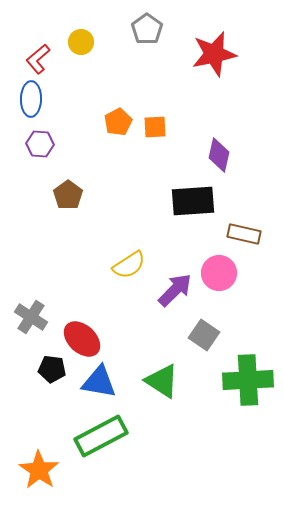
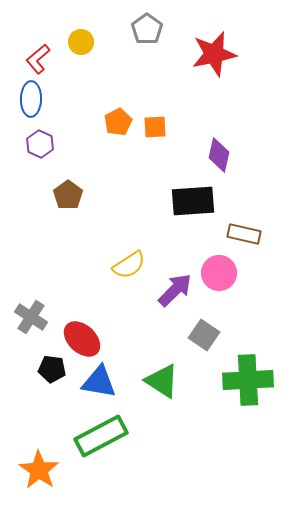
purple hexagon: rotated 20 degrees clockwise
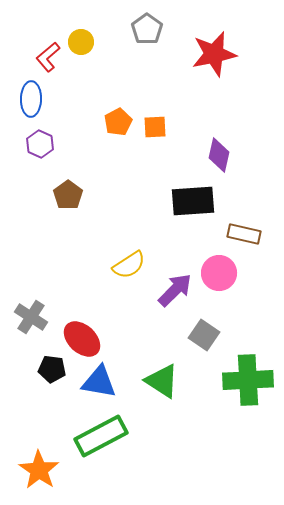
red L-shape: moved 10 px right, 2 px up
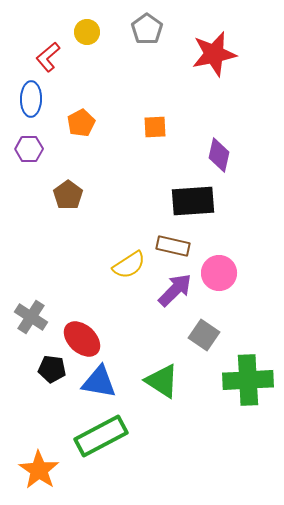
yellow circle: moved 6 px right, 10 px up
orange pentagon: moved 37 px left, 1 px down
purple hexagon: moved 11 px left, 5 px down; rotated 24 degrees counterclockwise
brown rectangle: moved 71 px left, 12 px down
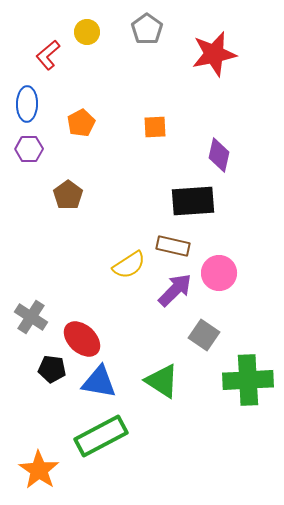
red L-shape: moved 2 px up
blue ellipse: moved 4 px left, 5 px down
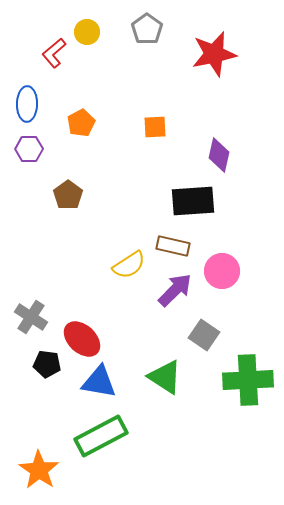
red L-shape: moved 6 px right, 2 px up
pink circle: moved 3 px right, 2 px up
black pentagon: moved 5 px left, 5 px up
green triangle: moved 3 px right, 4 px up
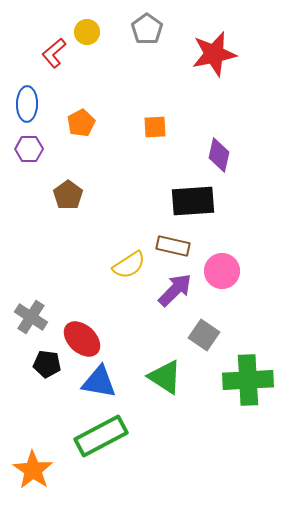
orange star: moved 6 px left
